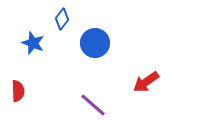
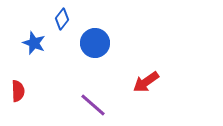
blue star: moved 1 px right
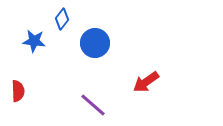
blue star: moved 2 px up; rotated 15 degrees counterclockwise
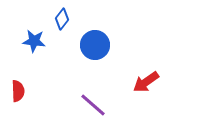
blue circle: moved 2 px down
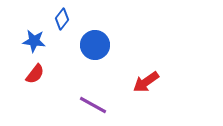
red semicircle: moved 17 px right, 17 px up; rotated 40 degrees clockwise
purple line: rotated 12 degrees counterclockwise
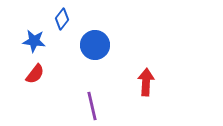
red arrow: rotated 128 degrees clockwise
purple line: moved 1 px left, 1 px down; rotated 48 degrees clockwise
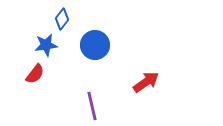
blue star: moved 12 px right, 4 px down; rotated 15 degrees counterclockwise
red arrow: rotated 52 degrees clockwise
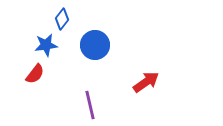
purple line: moved 2 px left, 1 px up
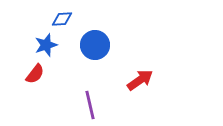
blue diamond: rotated 50 degrees clockwise
blue star: rotated 10 degrees counterclockwise
red arrow: moved 6 px left, 2 px up
